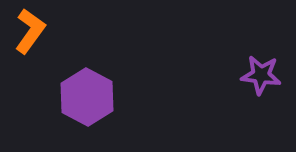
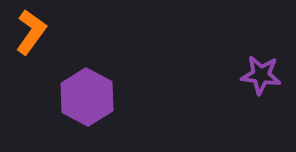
orange L-shape: moved 1 px right, 1 px down
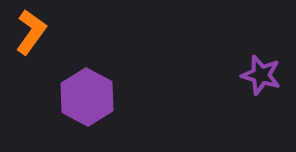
purple star: rotated 9 degrees clockwise
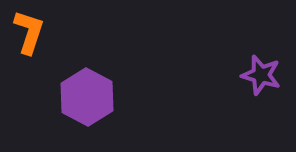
orange L-shape: moved 2 px left; rotated 18 degrees counterclockwise
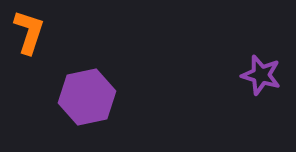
purple hexagon: rotated 20 degrees clockwise
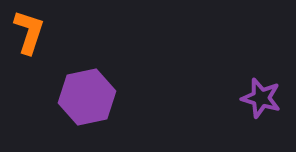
purple star: moved 23 px down
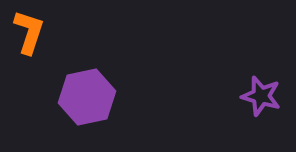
purple star: moved 2 px up
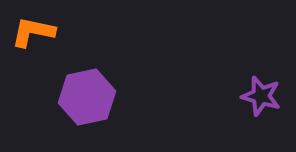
orange L-shape: moved 4 px right; rotated 96 degrees counterclockwise
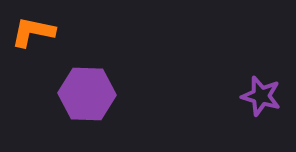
purple hexagon: moved 3 px up; rotated 14 degrees clockwise
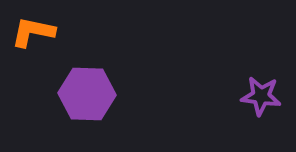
purple star: rotated 9 degrees counterclockwise
